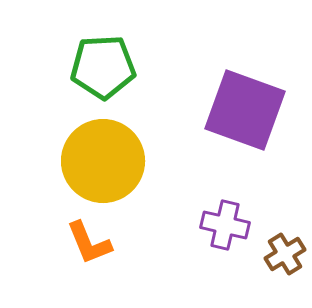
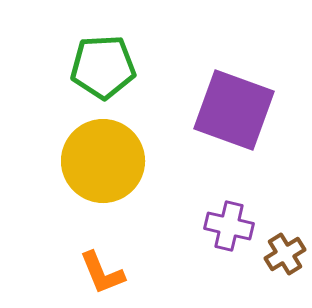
purple square: moved 11 px left
purple cross: moved 4 px right, 1 px down
orange L-shape: moved 13 px right, 30 px down
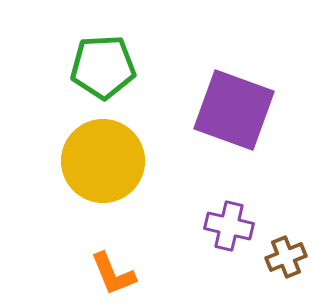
brown cross: moved 1 px right, 3 px down; rotated 9 degrees clockwise
orange L-shape: moved 11 px right, 1 px down
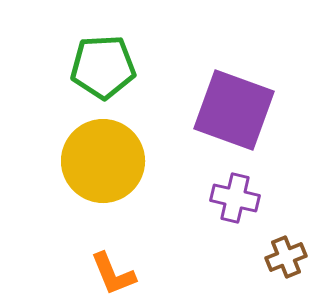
purple cross: moved 6 px right, 28 px up
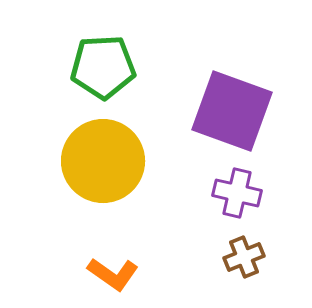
purple square: moved 2 px left, 1 px down
purple cross: moved 2 px right, 5 px up
brown cross: moved 42 px left
orange L-shape: rotated 33 degrees counterclockwise
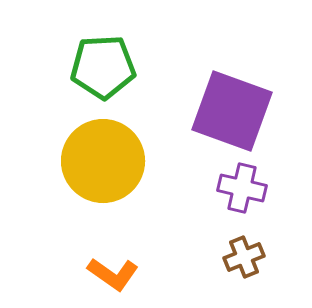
purple cross: moved 5 px right, 5 px up
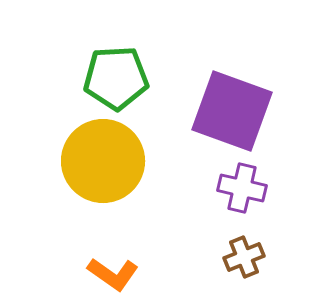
green pentagon: moved 13 px right, 11 px down
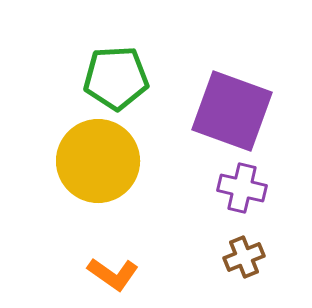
yellow circle: moved 5 px left
